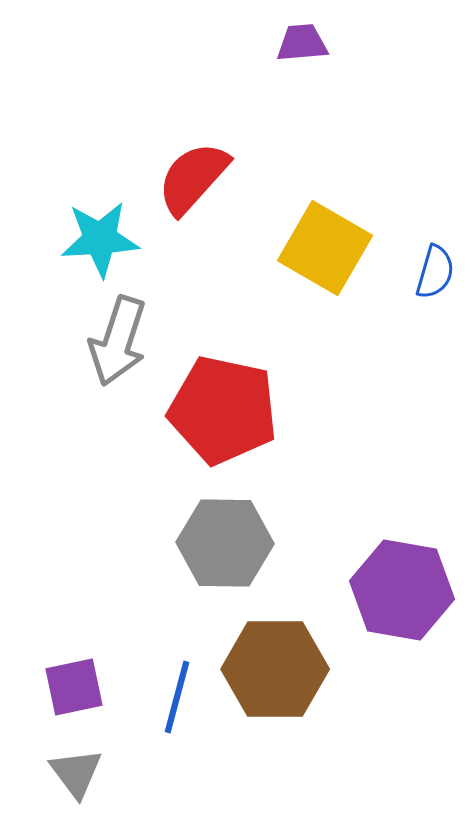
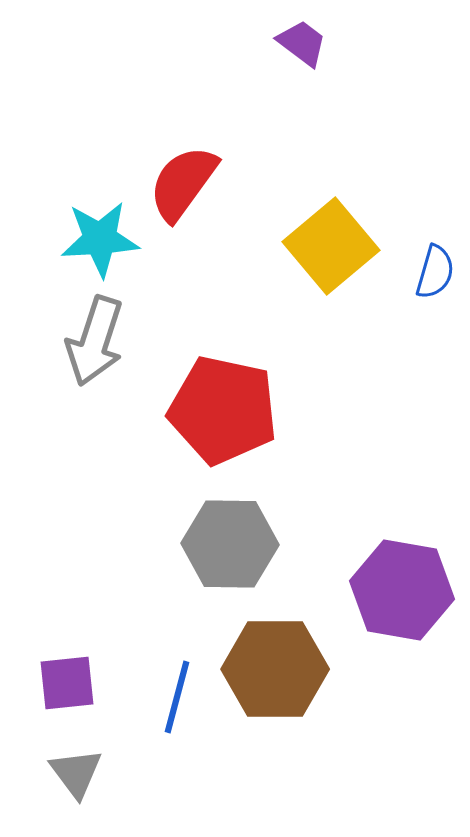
purple trapezoid: rotated 42 degrees clockwise
red semicircle: moved 10 px left, 5 px down; rotated 6 degrees counterclockwise
yellow square: moved 6 px right, 2 px up; rotated 20 degrees clockwise
gray arrow: moved 23 px left
gray hexagon: moved 5 px right, 1 px down
purple square: moved 7 px left, 4 px up; rotated 6 degrees clockwise
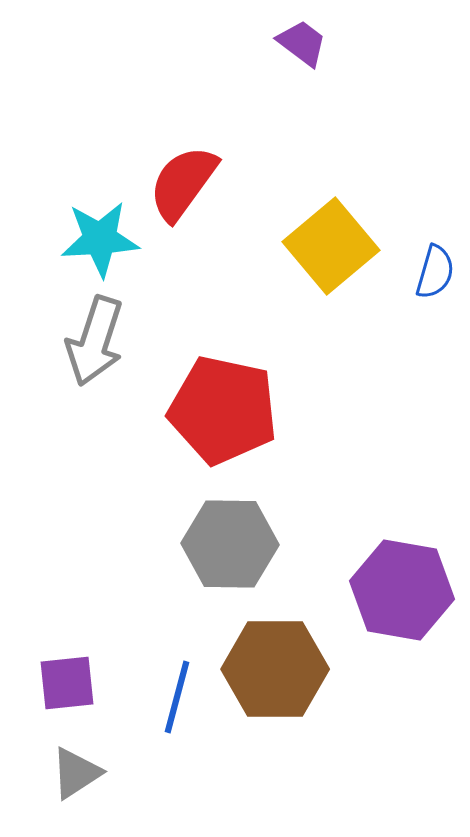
gray triangle: rotated 34 degrees clockwise
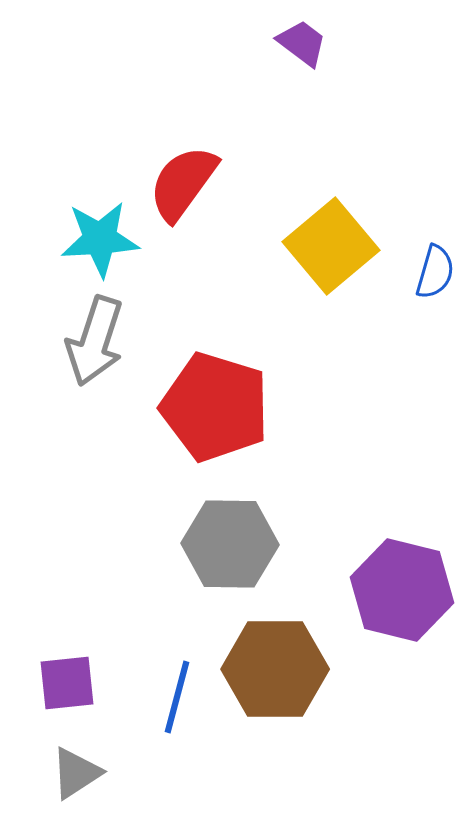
red pentagon: moved 8 px left, 3 px up; rotated 5 degrees clockwise
purple hexagon: rotated 4 degrees clockwise
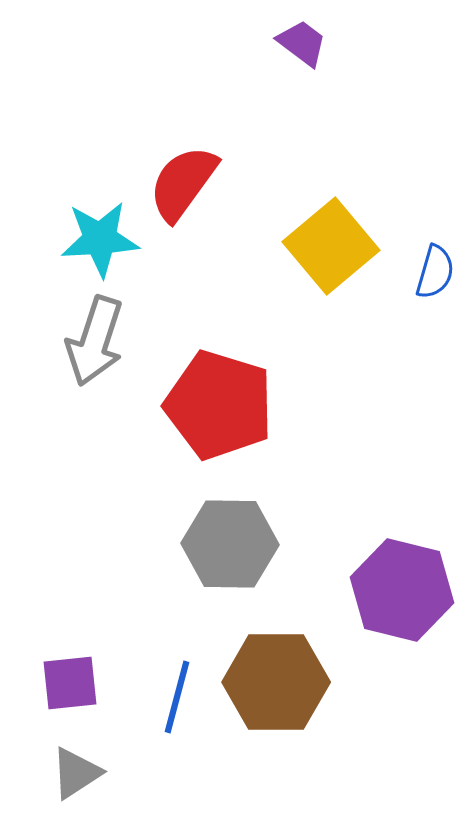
red pentagon: moved 4 px right, 2 px up
brown hexagon: moved 1 px right, 13 px down
purple square: moved 3 px right
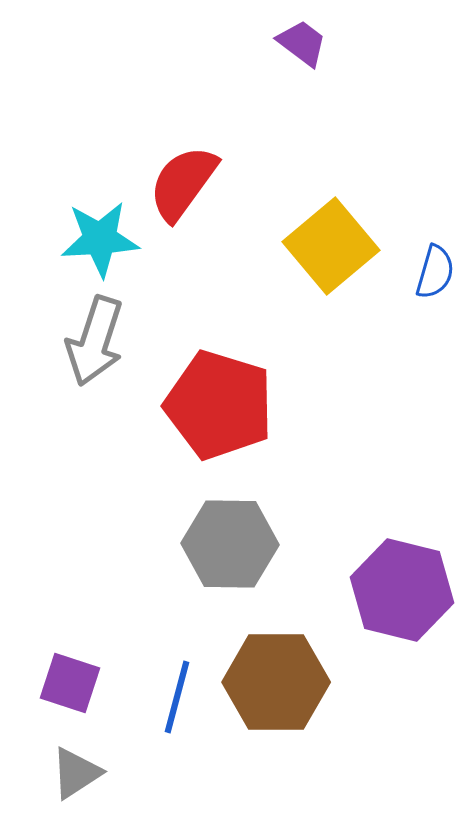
purple square: rotated 24 degrees clockwise
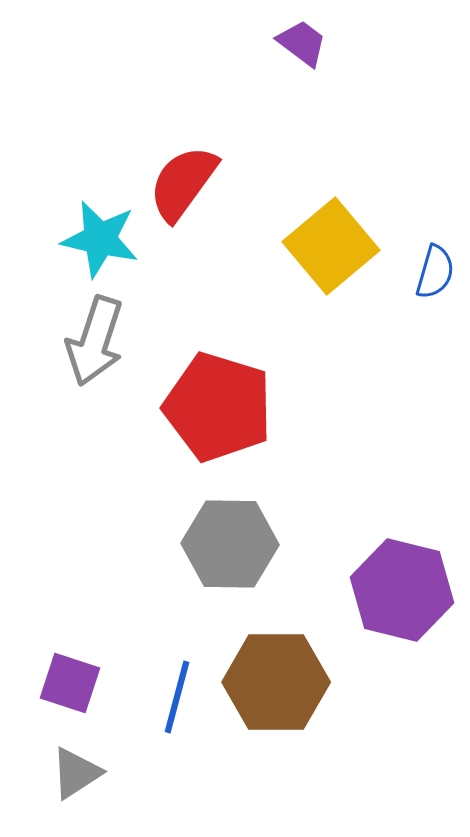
cyan star: rotated 16 degrees clockwise
red pentagon: moved 1 px left, 2 px down
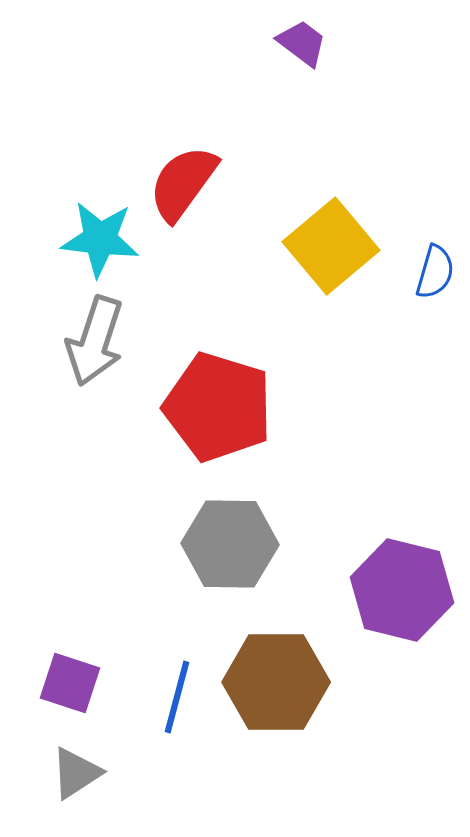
cyan star: rotated 6 degrees counterclockwise
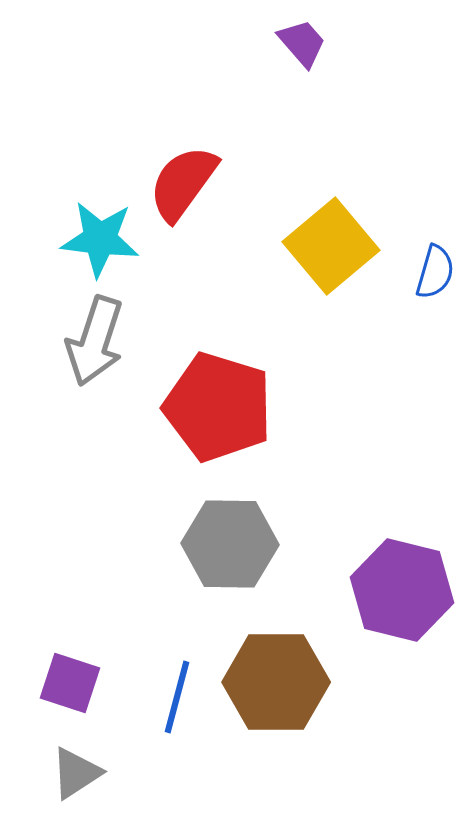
purple trapezoid: rotated 12 degrees clockwise
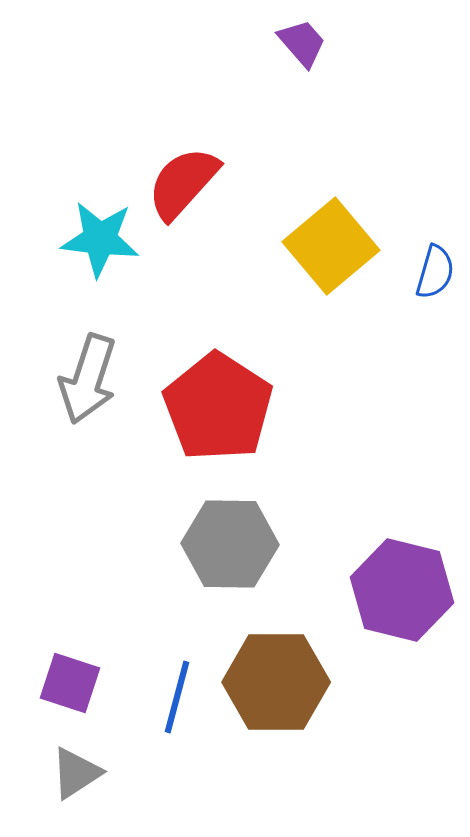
red semicircle: rotated 6 degrees clockwise
gray arrow: moved 7 px left, 38 px down
red pentagon: rotated 16 degrees clockwise
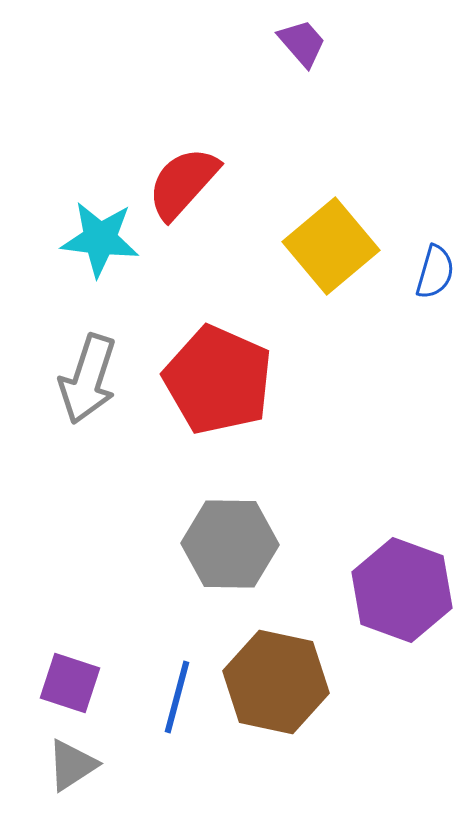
red pentagon: moved 27 px up; rotated 9 degrees counterclockwise
purple hexagon: rotated 6 degrees clockwise
brown hexagon: rotated 12 degrees clockwise
gray triangle: moved 4 px left, 8 px up
